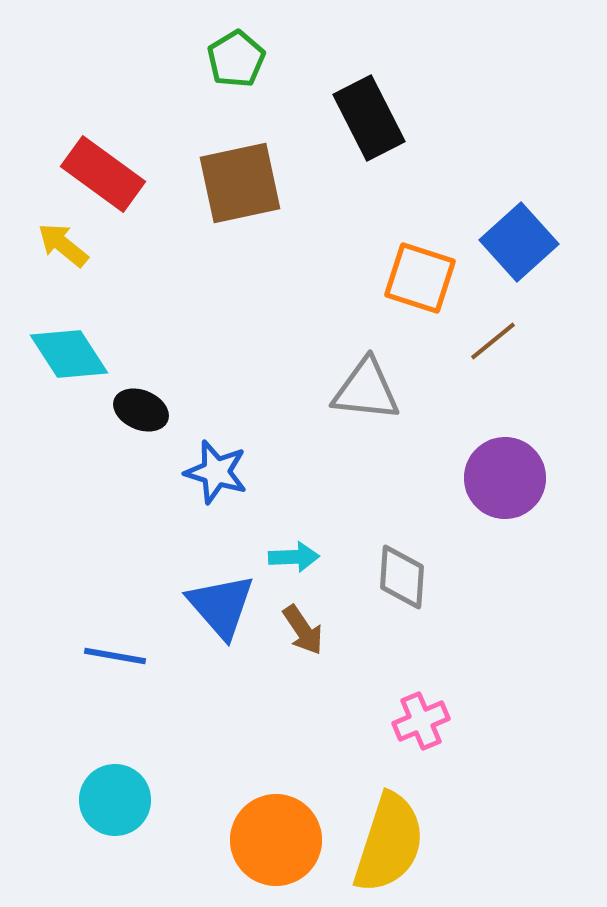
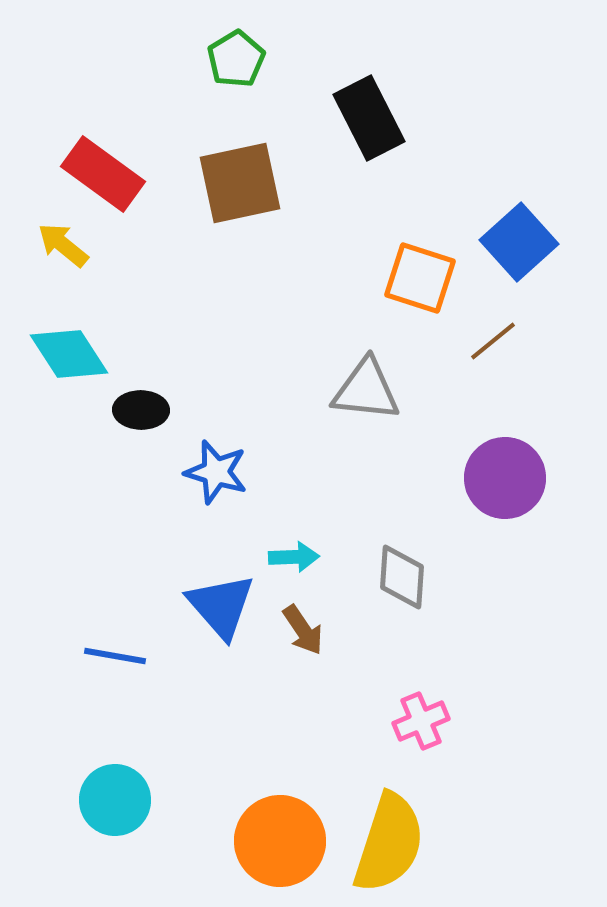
black ellipse: rotated 22 degrees counterclockwise
orange circle: moved 4 px right, 1 px down
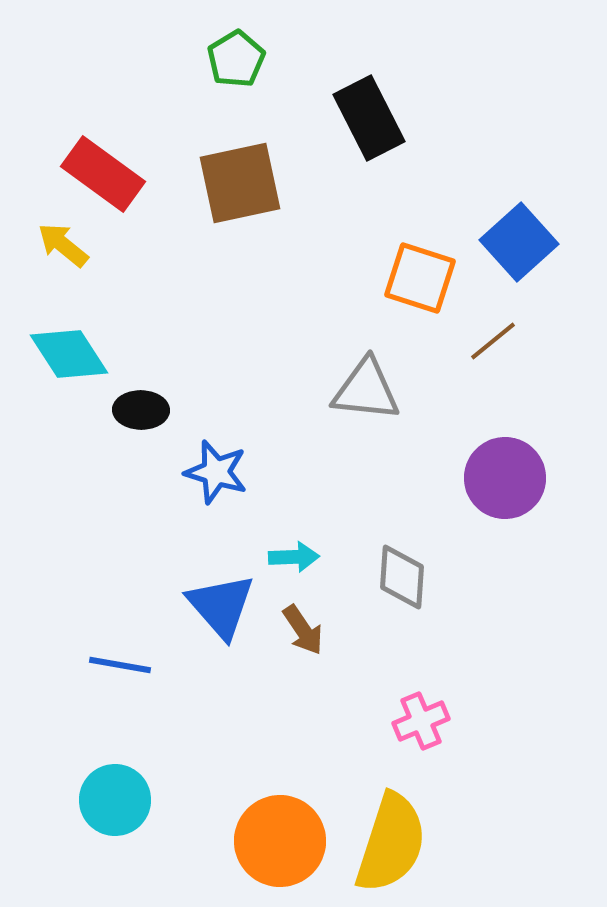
blue line: moved 5 px right, 9 px down
yellow semicircle: moved 2 px right
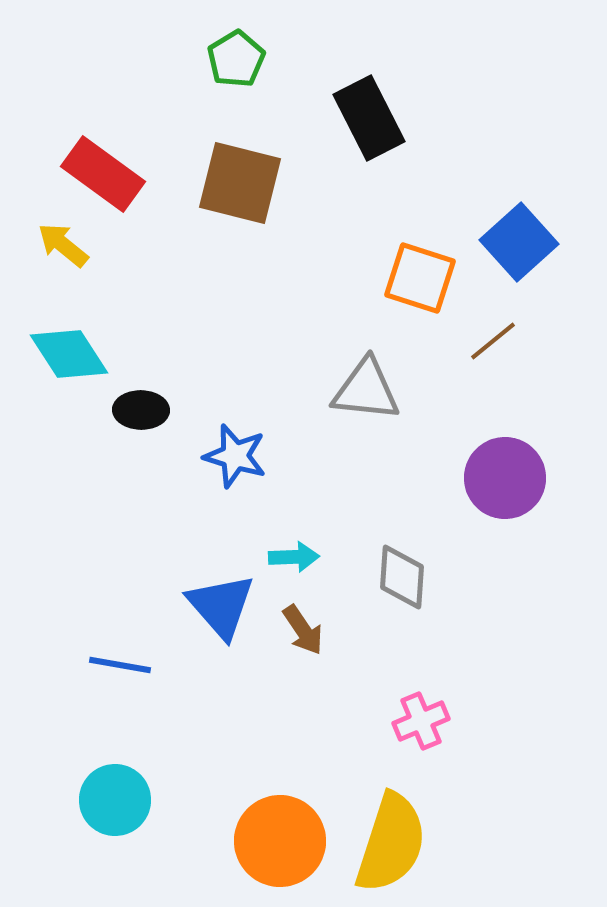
brown square: rotated 26 degrees clockwise
blue star: moved 19 px right, 16 px up
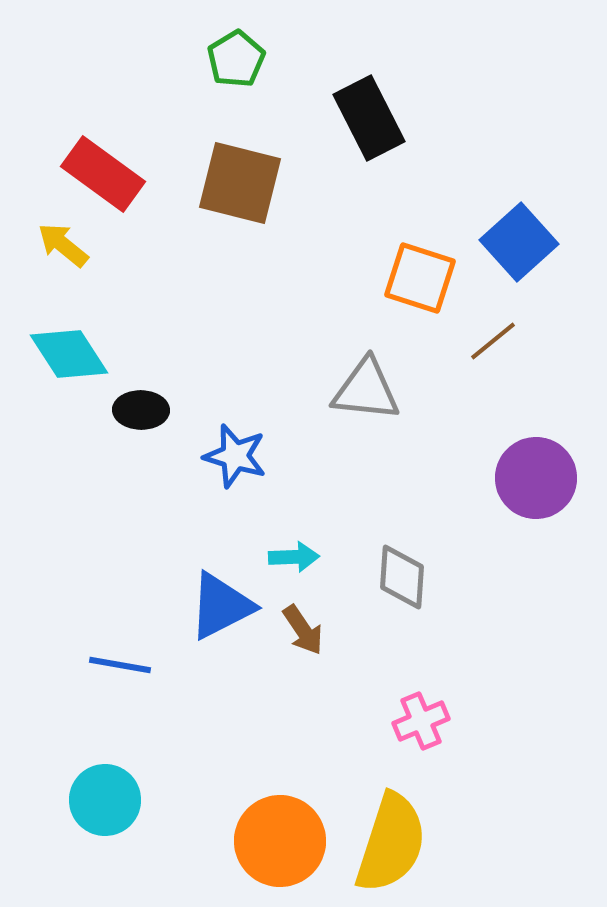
purple circle: moved 31 px right
blue triangle: rotated 44 degrees clockwise
cyan circle: moved 10 px left
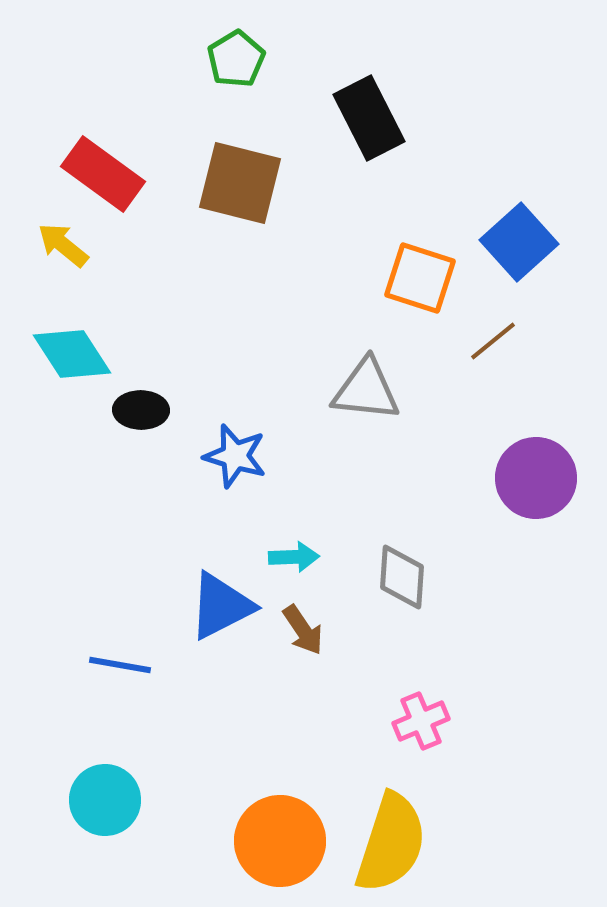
cyan diamond: moved 3 px right
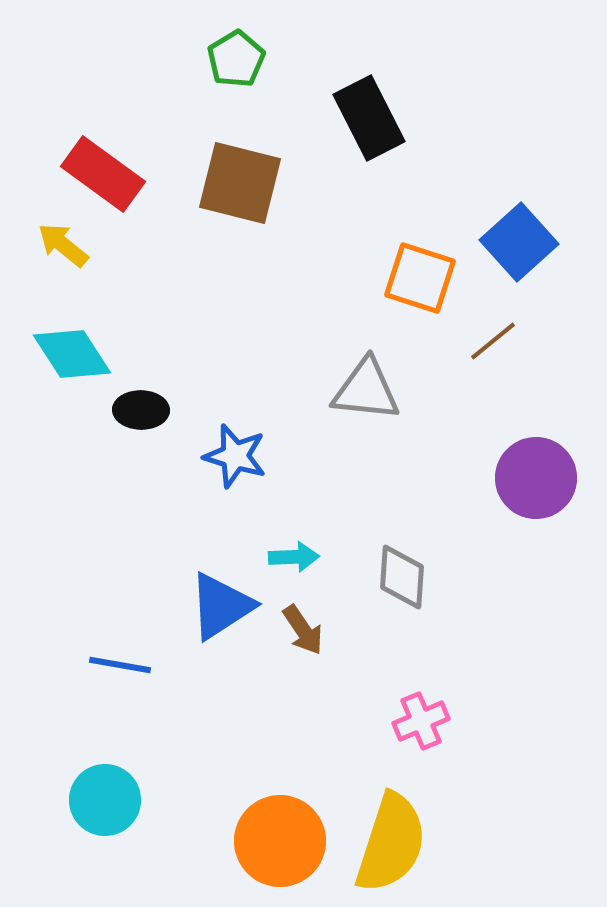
blue triangle: rotated 6 degrees counterclockwise
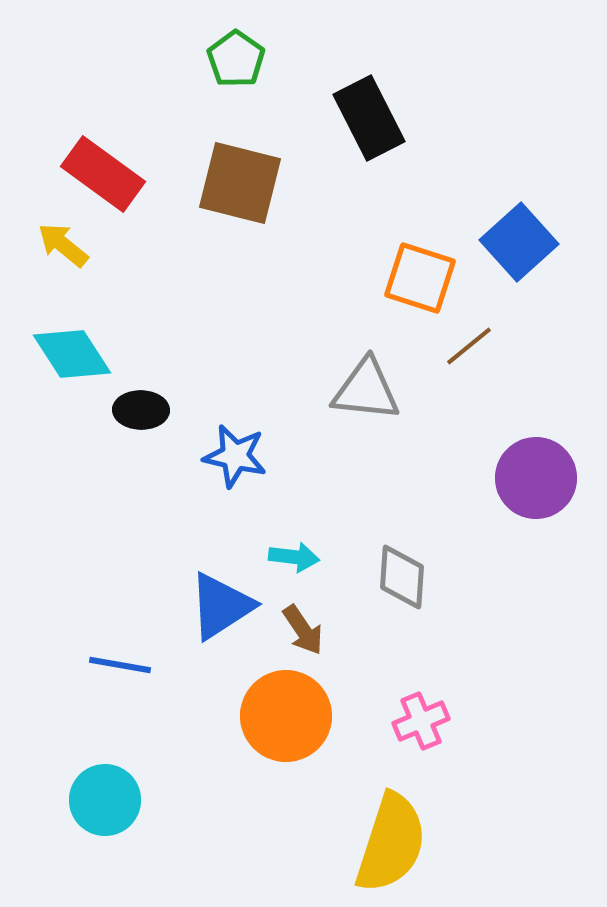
green pentagon: rotated 6 degrees counterclockwise
brown line: moved 24 px left, 5 px down
blue star: rotated 4 degrees counterclockwise
cyan arrow: rotated 9 degrees clockwise
orange circle: moved 6 px right, 125 px up
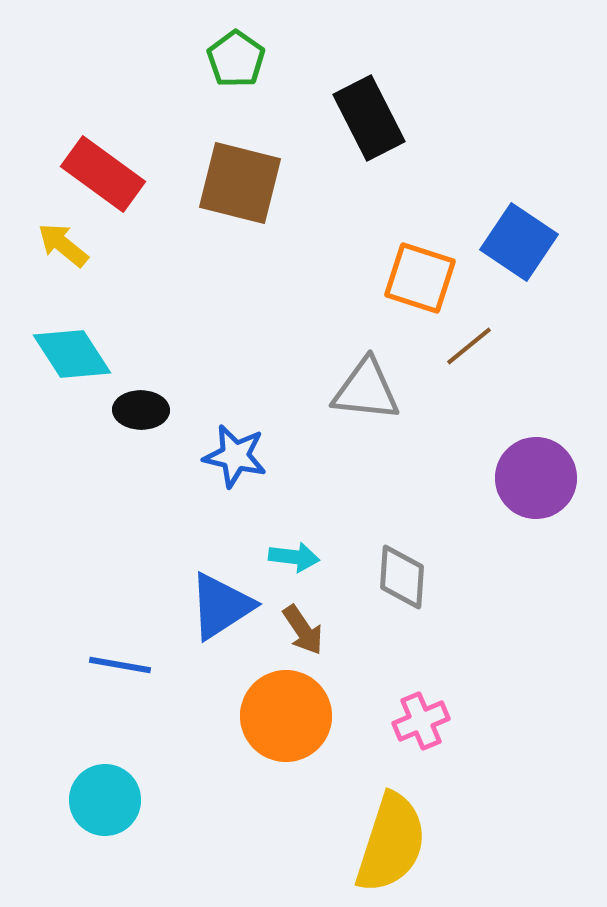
blue square: rotated 14 degrees counterclockwise
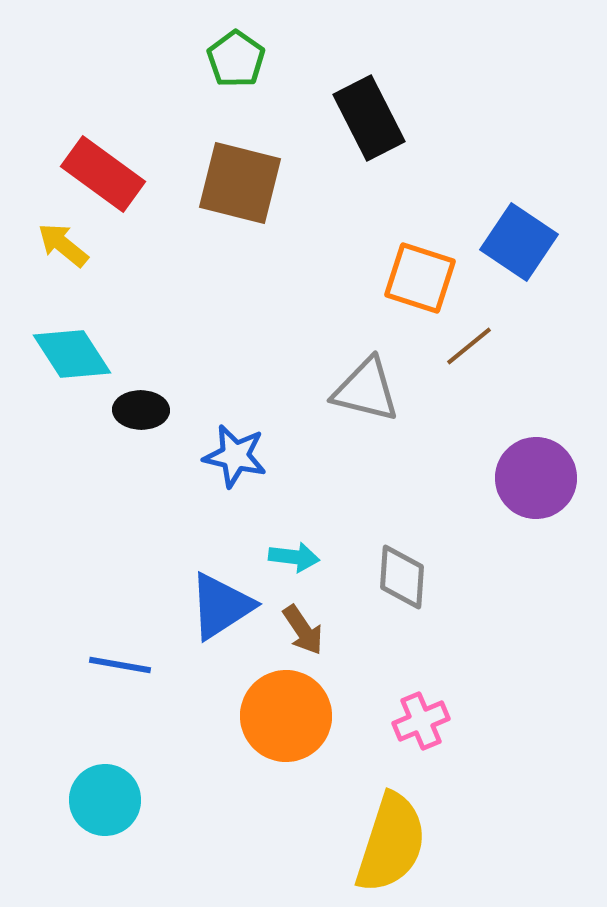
gray triangle: rotated 8 degrees clockwise
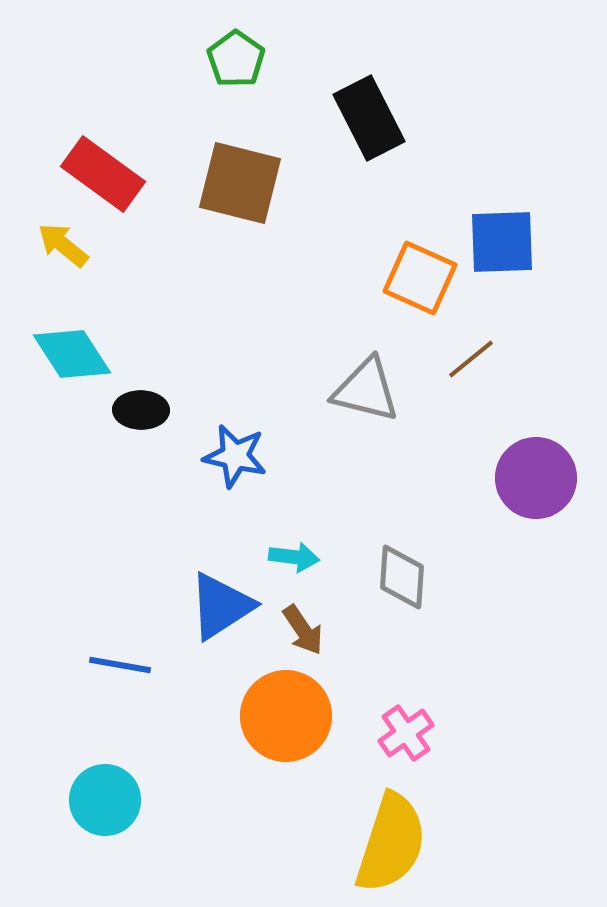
blue square: moved 17 px left; rotated 36 degrees counterclockwise
orange square: rotated 6 degrees clockwise
brown line: moved 2 px right, 13 px down
pink cross: moved 15 px left, 12 px down; rotated 12 degrees counterclockwise
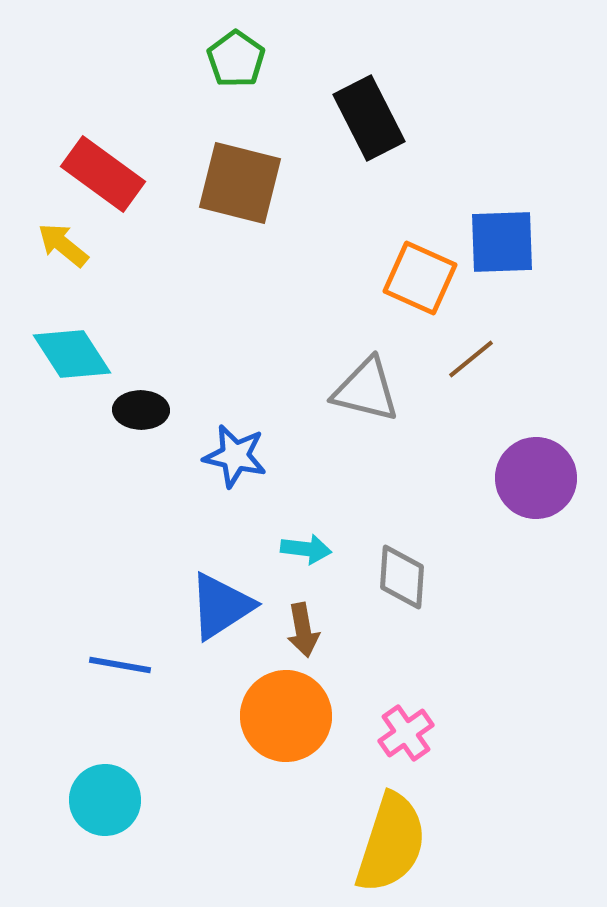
cyan arrow: moved 12 px right, 8 px up
brown arrow: rotated 24 degrees clockwise
